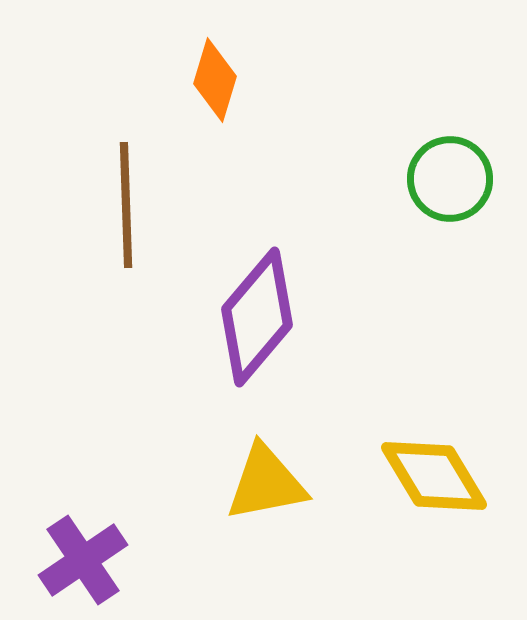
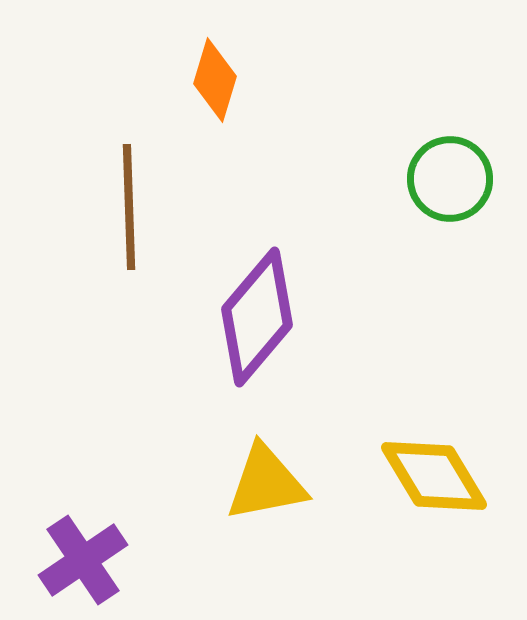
brown line: moved 3 px right, 2 px down
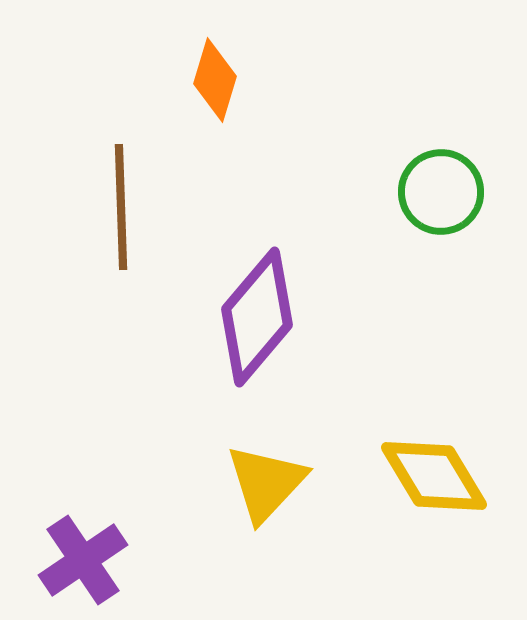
green circle: moved 9 px left, 13 px down
brown line: moved 8 px left
yellow triangle: rotated 36 degrees counterclockwise
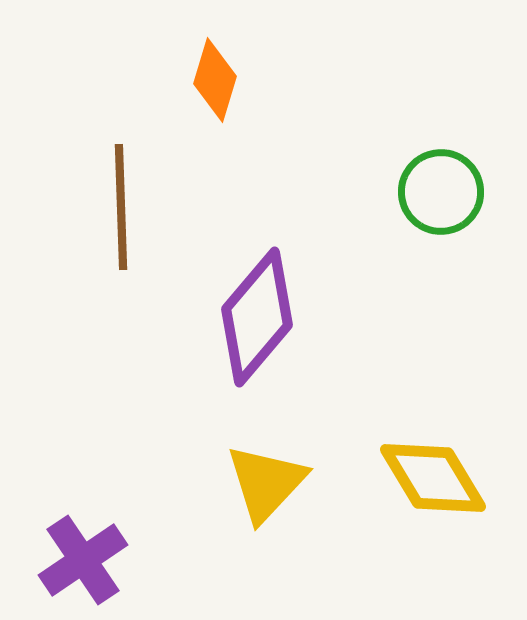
yellow diamond: moved 1 px left, 2 px down
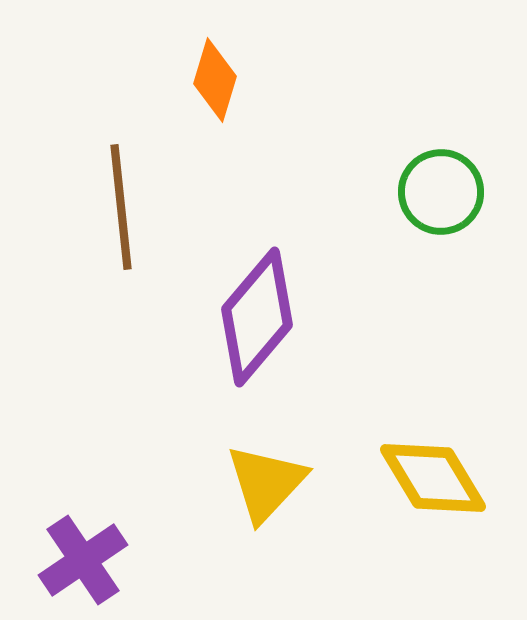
brown line: rotated 4 degrees counterclockwise
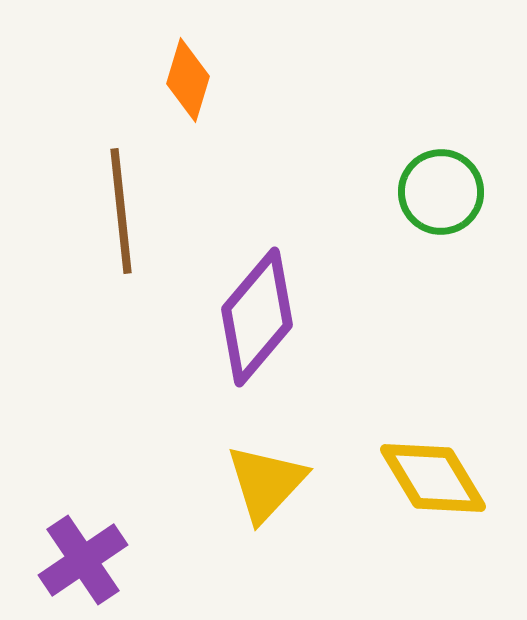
orange diamond: moved 27 px left
brown line: moved 4 px down
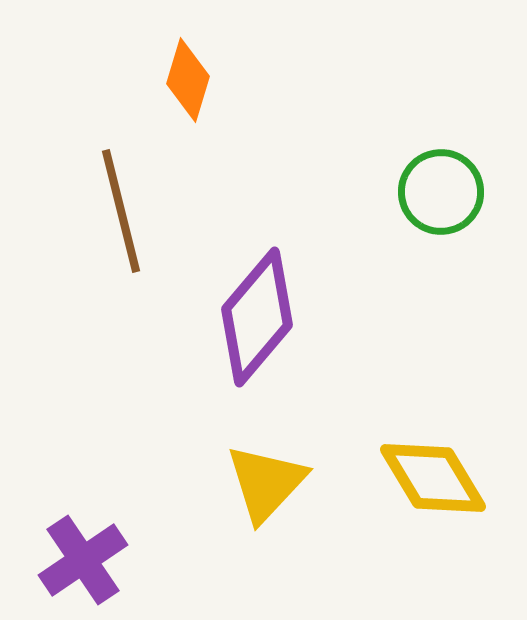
brown line: rotated 8 degrees counterclockwise
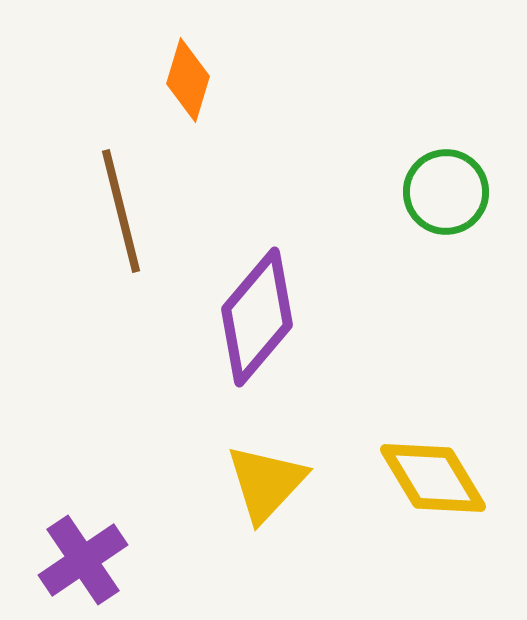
green circle: moved 5 px right
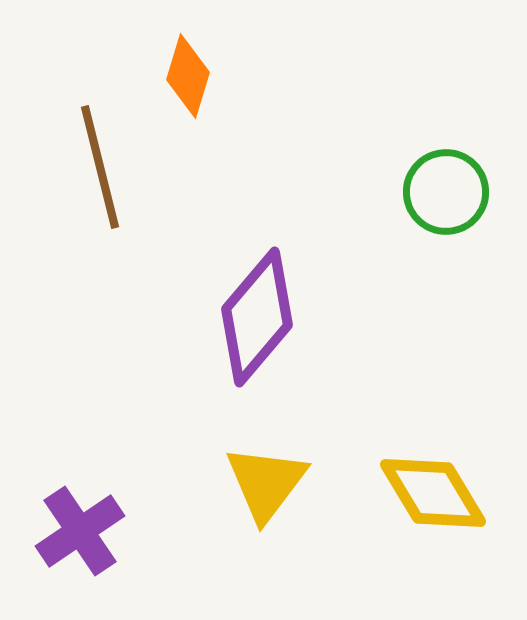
orange diamond: moved 4 px up
brown line: moved 21 px left, 44 px up
yellow diamond: moved 15 px down
yellow triangle: rotated 6 degrees counterclockwise
purple cross: moved 3 px left, 29 px up
